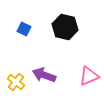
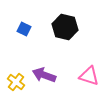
pink triangle: rotated 40 degrees clockwise
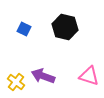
purple arrow: moved 1 px left, 1 px down
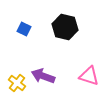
yellow cross: moved 1 px right, 1 px down
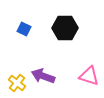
black hexagon: moved 1 px down; rotated 15 degrees counterclockwise
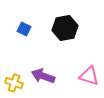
black hexagon: rotated 10 degrees counterclockwise
yellow cross: moved 3 px left; rotated 18 degrees counterclockwise
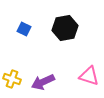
purple arrow: moved 6 px down; rotated 45 degrees counterclockwise
yellow cross: moved 2 px left, 4 px up
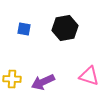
blue square: rotated 16 degrees counterclockwise
yellow cross: rotated 18 degrees counterclockwise
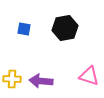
purple arrow: moved 2 px left, 1 px up; rotated 30 degrees clockwise
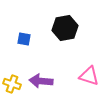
blue square: moved 10 px down
yellow cross: moved 5 px down; rotated 18 degrees clockwise
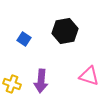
black hexagon: moved 3 px down
blue square: rotated 24 degrees clockwise
purple arrow: rotated 90 degrees counterclockwise
